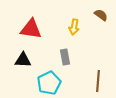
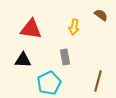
brown line: rotated 10 degrees clockwise
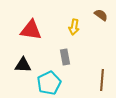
red triangle: moved 1 px down
black triangle: moved 5 px down
brown line: moved 4 px right, 1 px up; rotated 10 degrees counterclockwise
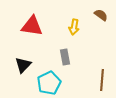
red triangle: moved 1 px right, 4 px up
black triangle: rotated 48 degrees counterclockwise
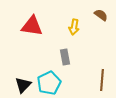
black triangle: moved 20 px down
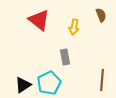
brown semicircle: rotated 32 degrees clockwise
red triangle: moved 7 px right, 6 px up; rotated 30 degrees clockwise
black triangle: rotated 12 degrees clockwise
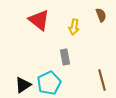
brown line: rotated 20 degrees counterclockwise
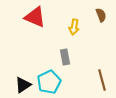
red triangle: moved 4 px left, 3 px up; rotated 15 degrees counterclockwise
cyan pentagon: moved 1 px up
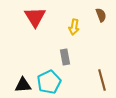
red triangle: rotated 35 degrees clockwise
black triangle: rotated 30 degrees clockwise
